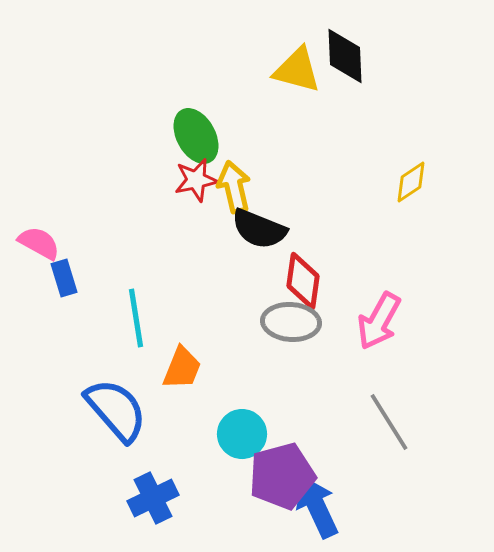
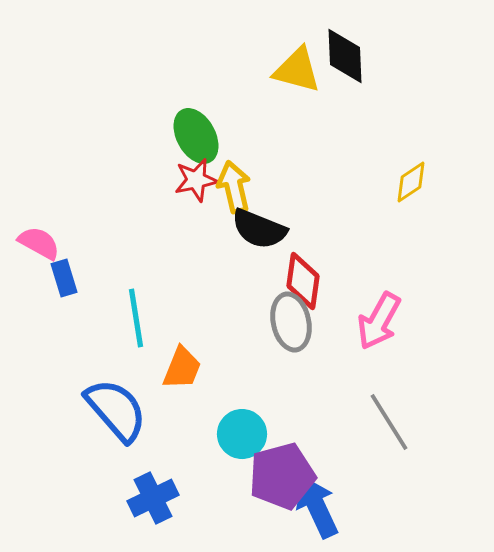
gray ellipse: rotated 74 degrees clockwise
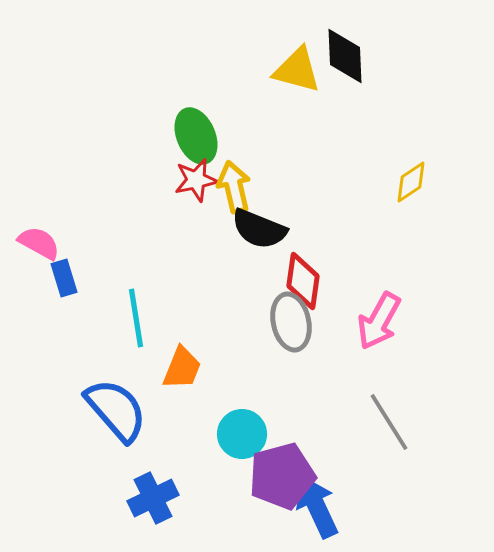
green ellipse: rotated 6 degrees clockwise
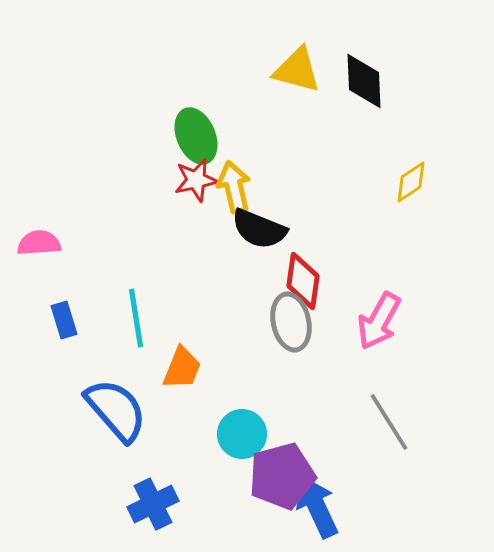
black diamond: moved 19 px right, 25 px down
pink semicircle: rotated 33 degrees counterclockwise
blue rectangle: moved 42 px down
blue cross: moved 6 px down
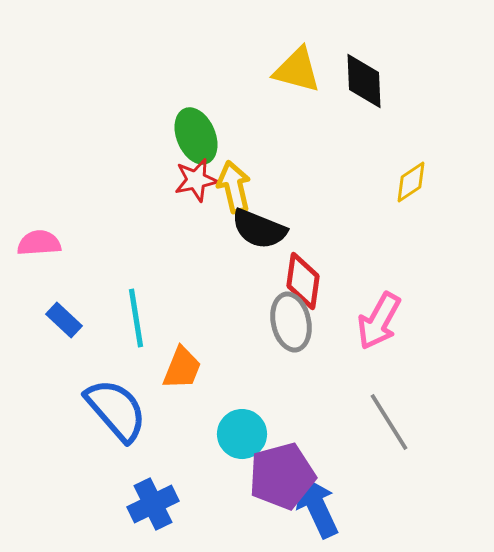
blue rectangle: rotated 30 degrees counterclockwise
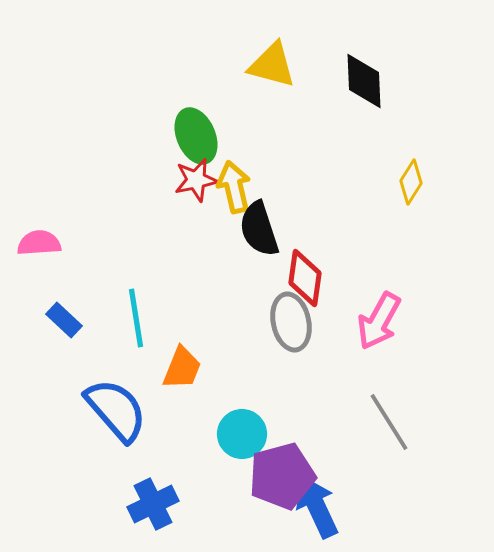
yellow triangle: moved 25 px left, 5 px up
yellow diamond: rotated 24 degrees counterclockwise
black semicircle: rotated 50 degrees clockwise
red diamond: moved 2 px right, 3 px up
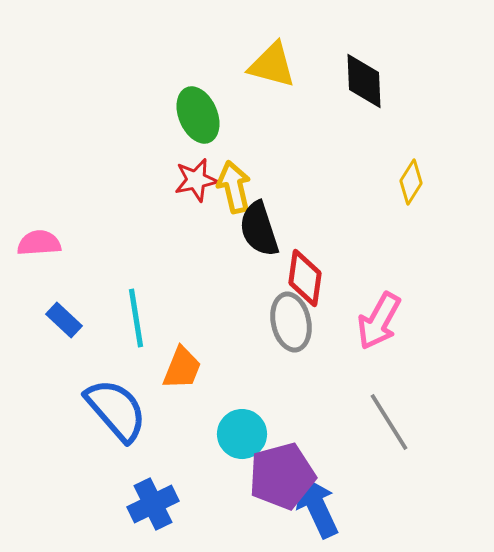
green ellipse: moved 2 px right, 21 px up
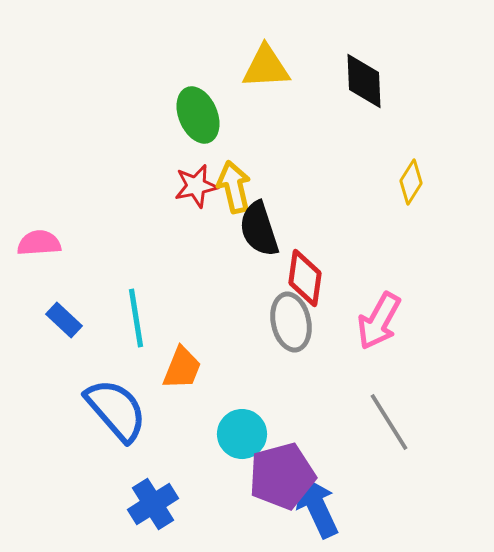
yellow triangle: moved 6 px left, 2 px down; rotated 18 degrees counterclockwise
red star: moved 6 px down
blue cross: rotated 6 degrees counterclockwise
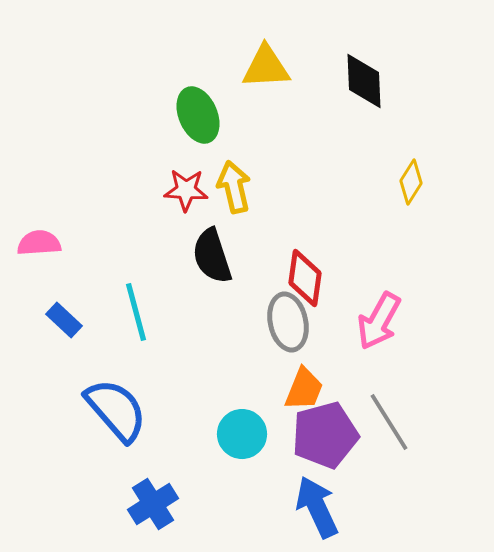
red star: moved 10 px left, 4 px down; rotated 15 degrees clockwise
black semicircle: moved 47 px left, 27 px down
cyan line: moved 6 px up; rotated 6 degrees counterclockwise
gray ellipse: moved 3 px left
orange trapezoid: moved 122 px right, 21 px down
purple pentagon: moved 43 px right, 41 px up
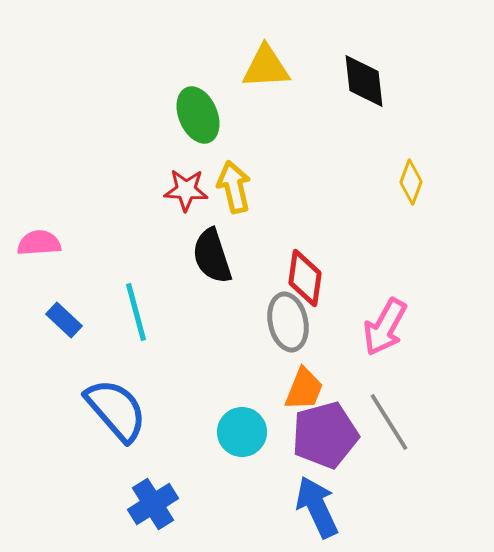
black diamond: rotated 4 degrees counterclockwise
yellow diamond: rotated 12 degrees counterclockwise
pink arrow: moved 6 px right, 6 px down
cyan circle: moved 2 px up
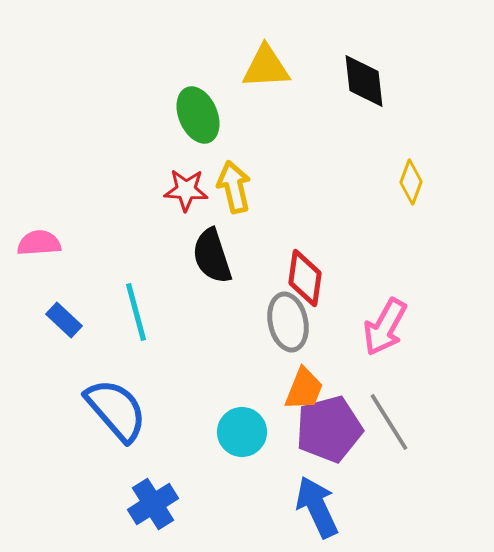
purple pentagon: moved 4 px right, 6 px up
